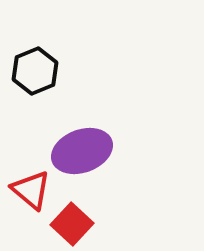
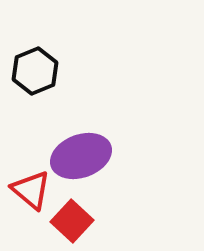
purple ellipse: moved 1 px left, 5 px down
red square: moved 3 px up
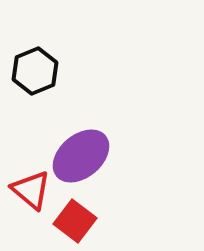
purple ellipse: rotated 20 degrees counterclockwise
red square: moved 3 px right; rotated 6 degrees counterclockwise
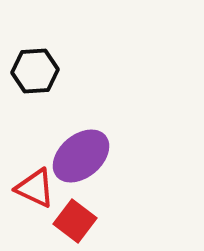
black hexagon: rotated 18 degrees clockwise
red triangle: moved 4 px right, 2 px up; rotated 15 degrees counterclockwise
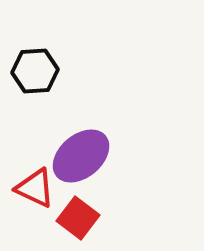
red square: moved 3 px right, 3 px up
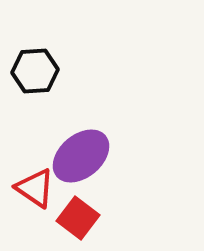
red triangle: rotated 9 degrees clockwise
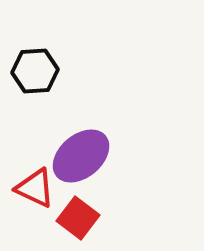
red triangle: rotated 9 degrees counterclockwise
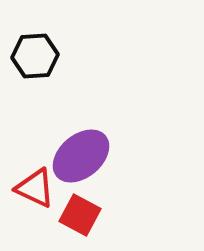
black hexagon: moved 15 px up
red square: moved 2 px right, 3 px up; rotated 9 degrees counterclockwise
